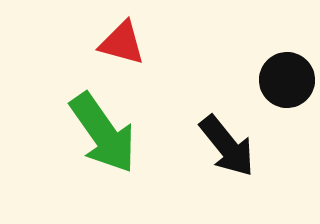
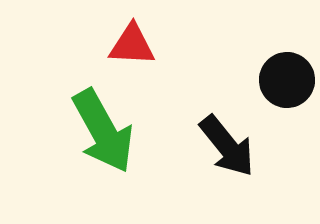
red triangle: moved 10 px right, 2 px down; rotated 12 degrees counterclockwise
green arrow: moved 2 px up; rotated 6 degrees clockwise
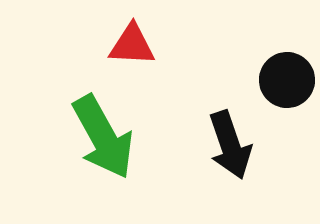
green arrow: moved 6 px down
black arrow: moved 3 px right, 1 px up; rotated 20 degrees clockwise
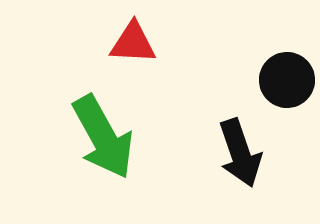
red triangle: moved 1 px right, 2 px up
black arrow: moved 10 px right, 8 px down
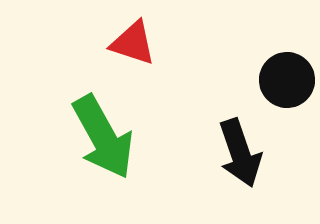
red triangle: rotated 15 degrees clockwise
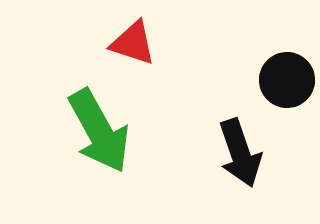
green arrow: moved 4 px left, 6 px up
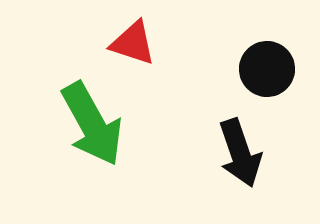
black circle: moved 20 px left, 11 px up
green arrow: moved 7 px left, 7 px up
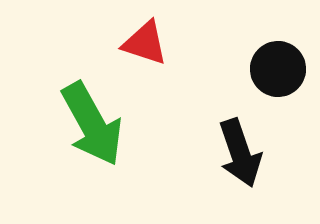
red triangle: moved 12 px right
black circle: moved 11 px right
